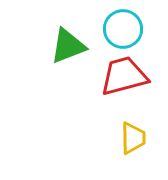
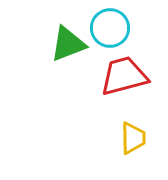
cyan circle: moved 13 px left, 1 px up
green triangle: moved 2 px up
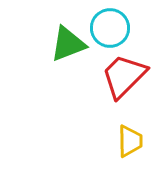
red trapezoid: rotated 30 degrees counterclockwise
yellow trapezoid: moved 3 px left, 3 px down
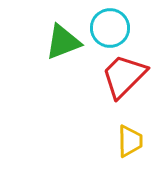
green triangle: moved 5 px left, 2 px up
